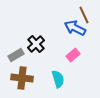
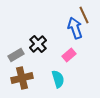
blue arrow: rotated 45 degrees clockwise
black cross: moved 2 px right
pink rectangle: moved 4 px left
brown cross: rotated 20 degrees counterclockwise
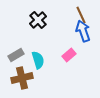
brown line: moved 3 px left
blue arrow: moved 8 px right, 3 px down
black cross: moved 24 px up
cyan semicircle: moved 20 px left, 19 px up
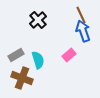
brown cross: rotated 35 degrees clockwise
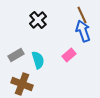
brown line: moved 1 px right
brown cross: moved 6 px down
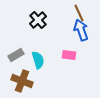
brown line: moved 3 px left, 2 px up
blue arrow: moved 2 px left, 1 px up
pink rectangle: rotated 48 degrees clockwise
brown cross: moved 3 px up
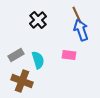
brown line: moved 2 px left, 2 px down
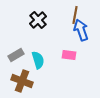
brown line: moved 2 px left; rotated 36 degrees clockwise
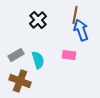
brown cross: moved 2 px left
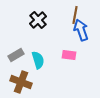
brown cross: moved 1 px right, 1 px down
